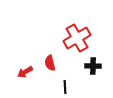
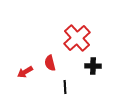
red cross: rotated 12 degrees counterclockwise
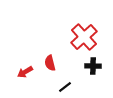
red cross: moved 7 px right, 1 px up
black line: rotated 56 degrees clockwise
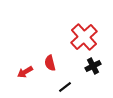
black cross: rotated 28 degrees counterclockwise
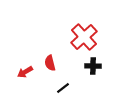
black cross: rotated 28 degrees clockwise
black line: moved 2 px left, 1 px down
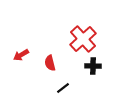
red cross: moved 1 px left, 2 px down
red arrow: moved 4 px left, 17 px up
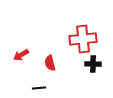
red cross: rotated 36 degrees clockwise
black cross: moved 2 px up
black line: moved 24 px left; rotated 32 degrees clockwise
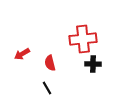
red arrow: moved 1 px right, 1 px up
black line: moved 8 px right; rotated 64 degrees clockwise
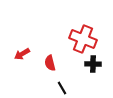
red cross: rotated 28 degrees clockwise
black line: moved 15 px right
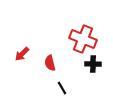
red arrow: rotated 14 degrees counterclockwise
